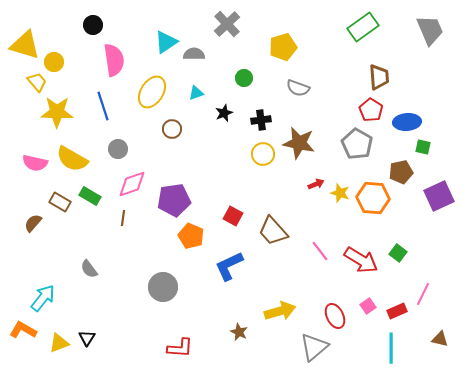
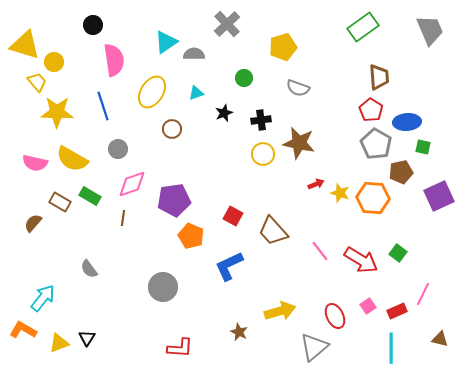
gray pentagon at (357, 144): moved 19 px right
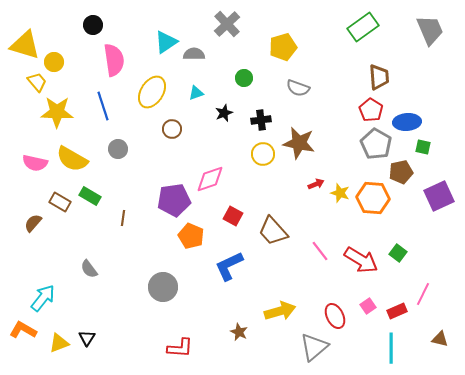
pink diamond at (132, 184): moved 78 px right, 5 px up
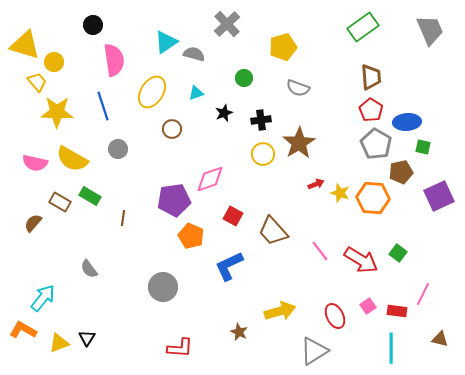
gray semicircle at (194, 54): rotated 15 degrees clockwise
brown trapezoid at (379, 77): moved 8 px left
brown star at (299, 143): rotated 28 degrees clockwise
red rectangle at (397, 311): rotated 30 degrees clockwise
gray triangle at (314, 347): moved 4 px down; rotated 8 degrees clockwise
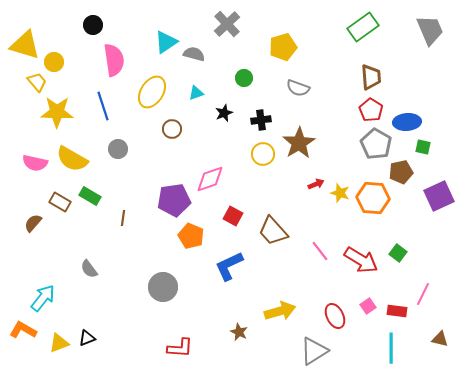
black triangle at (87, 338): rotated 36 degrees clockwise
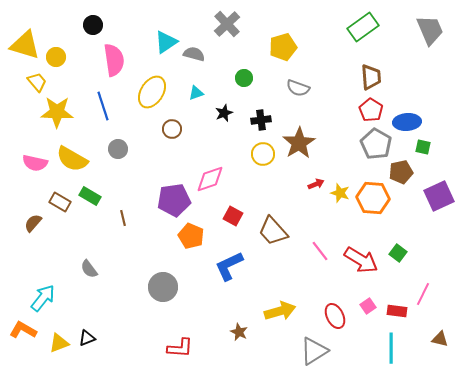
yellow circle at (54, 62): moved 2 px right, 5 px up
brown line at (123, 218): rotated 21 degrees counterclockwise
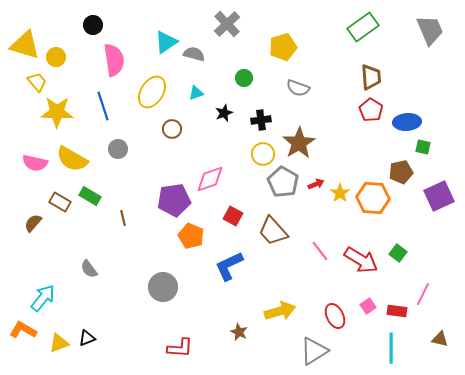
gray pentagon at (376, 144): moved 93 px left, 38 px down
yellow star at (340, 193): rotated 18 degrees clockwise
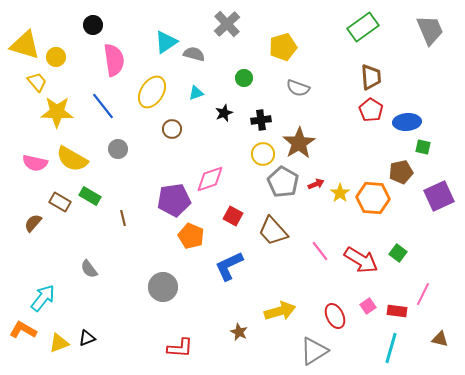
blue line at (103, 106): rotated 20 degrees counterclockwise
cyan line at (391, 348): rotated 16 degrees clockwise
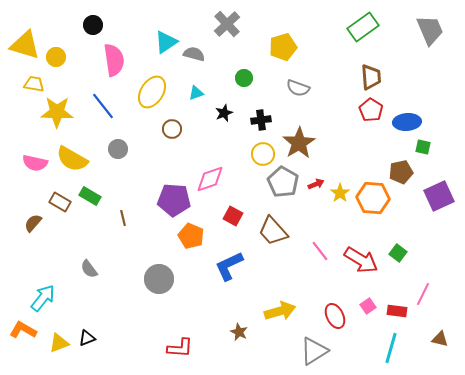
yellow trapezoid at (37, 82): moved 3 px left, 2 px down; rotated 40 degrees counterclockwise
purple pentagon at (174, 200): rotated 12 degrees clockwise
gray circle at (163, 287): moved 4 px left, 8 px up
